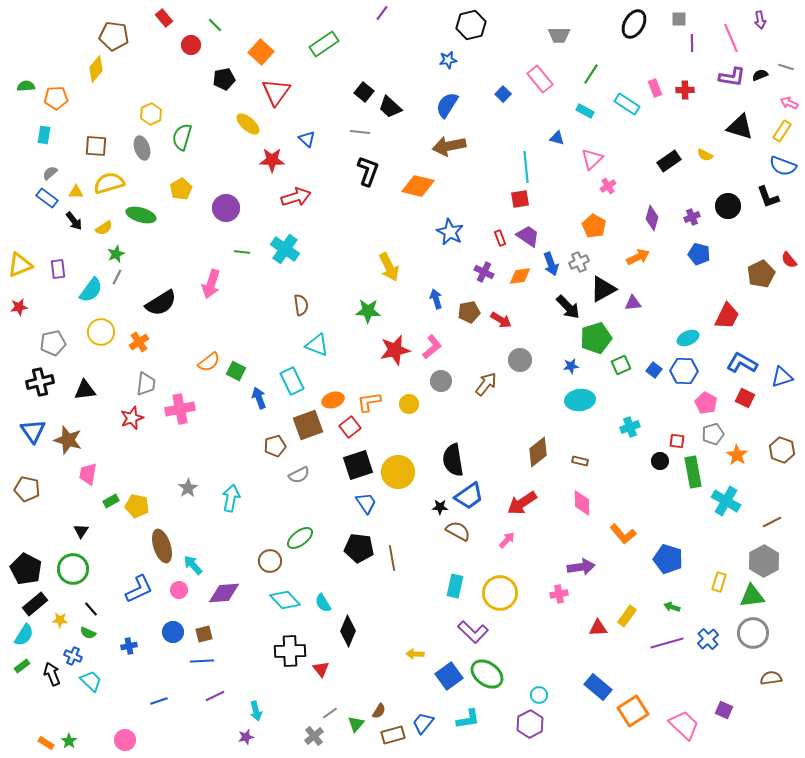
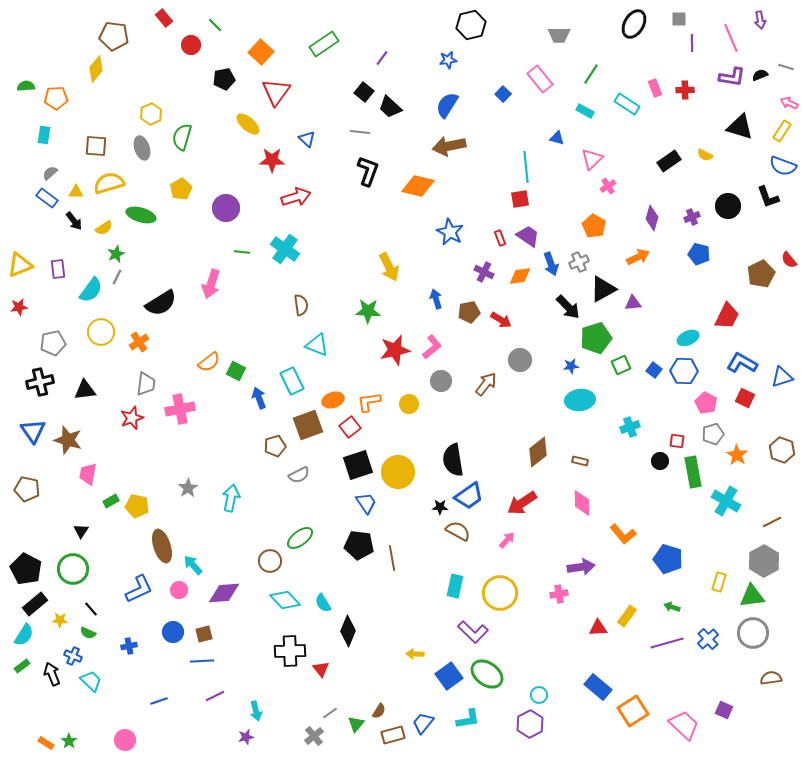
purple line at (382, 13): moved 45 px down
black pentagon at (359, 548): moved 3 px up
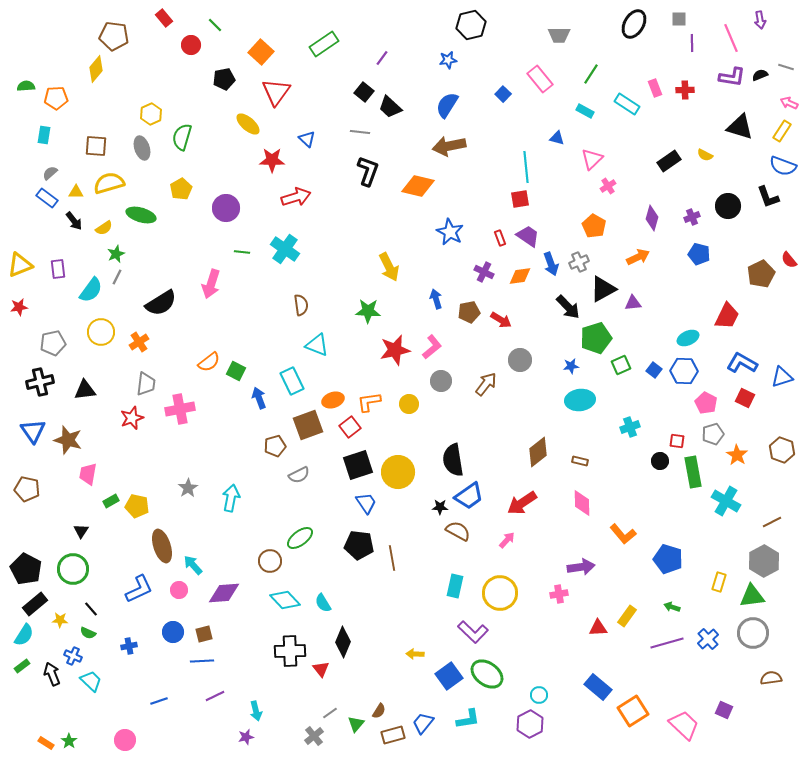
black diamond at (348, 631): moved 5 px left, 11 px down
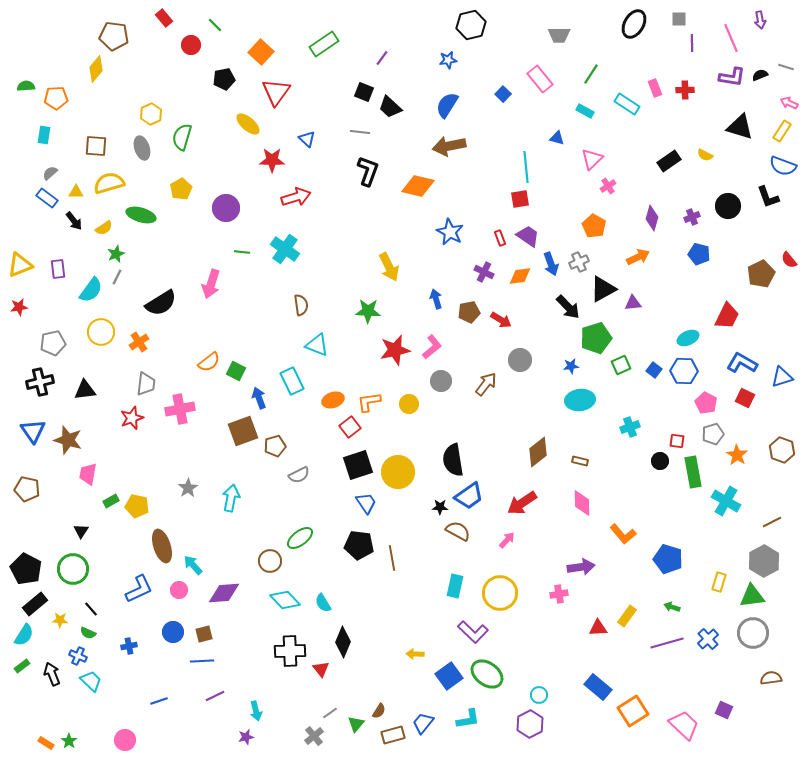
black square at (364, 92): rotated 18 degrees counterclockwise
brown square at (308, 425): moved 65 px left, 6 px down
blue cross at (73, 656): moved 5 px right
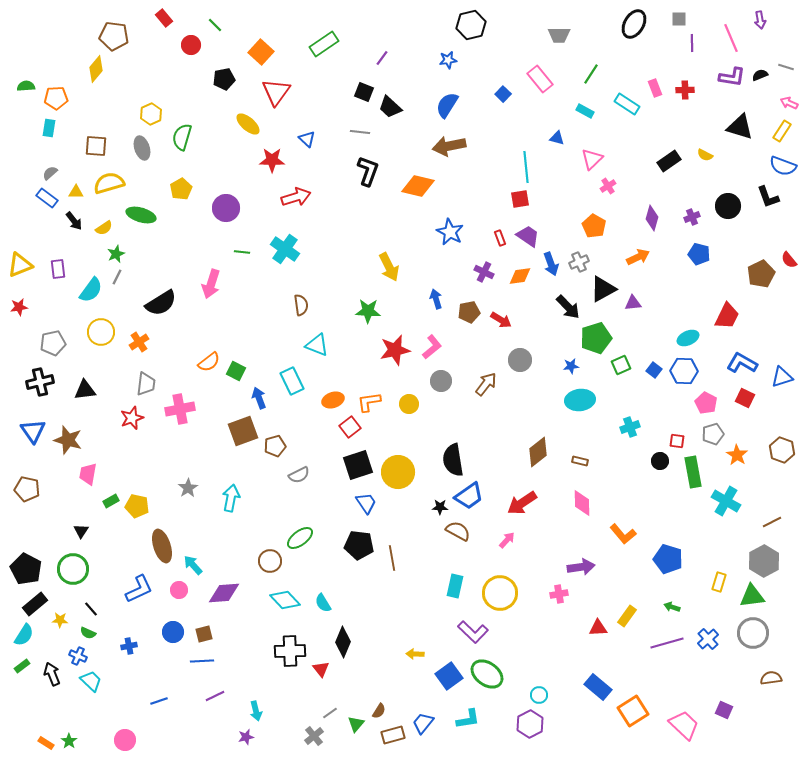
cyan rectangle at (44, 135): moved 5 px right, 7 px up
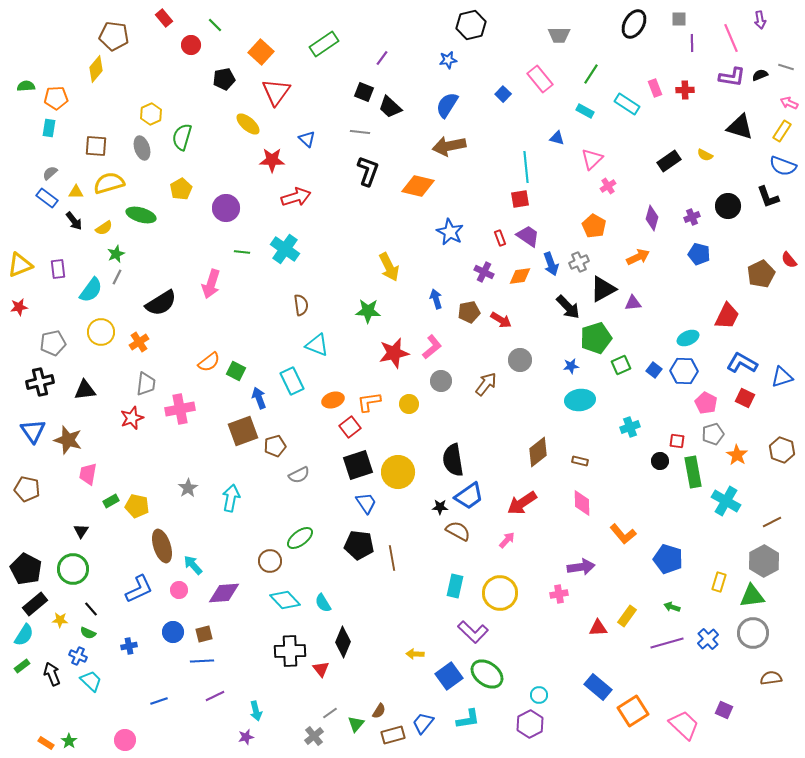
red star at (395, 350): moved 1 px left, 3 px down
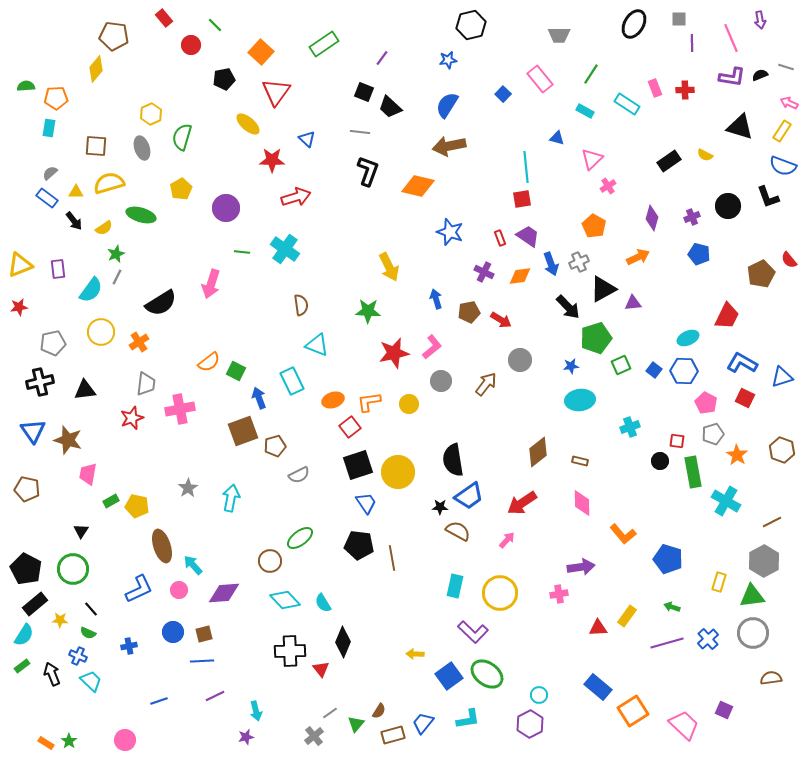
red square at (520, 199): moved 2 px right
blue star at (450, 232): rotated 8 degrees counterclockwise
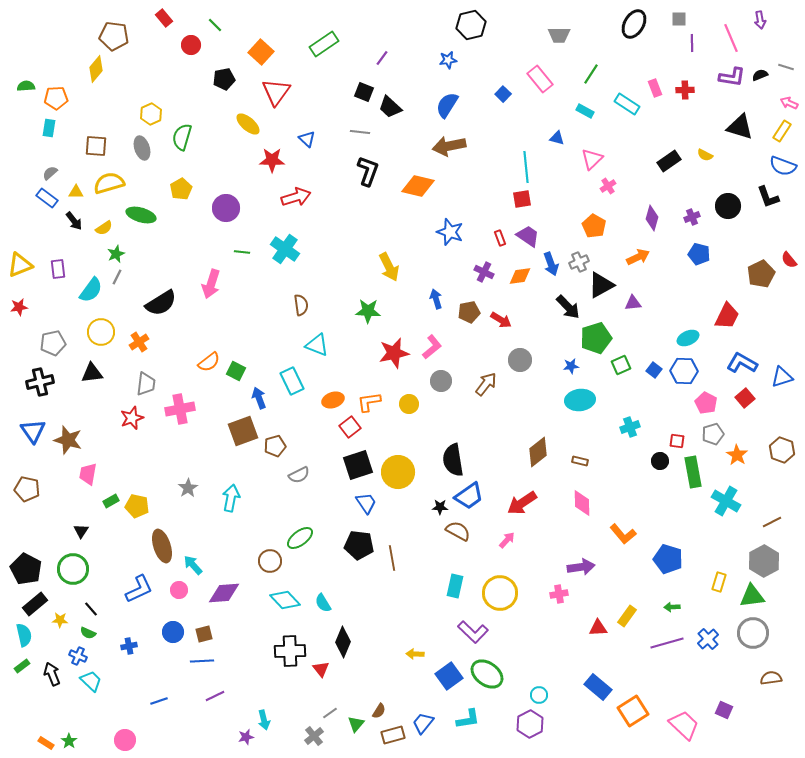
black triangle at (603, 289): moved 2 px left, 4 px up
black triangle at (85, 390): moved 7 px right, 17 px up
red square at (745, 398): rotated 24 degrees clockwise
green arrow at (672, 607): rotated 21 degrees counterclockwise
cyan semicircle at (24, 635): rotated 45 degrees counterclockwise
cyan arrow at (256, 711): moved 8 px right, 9 px down
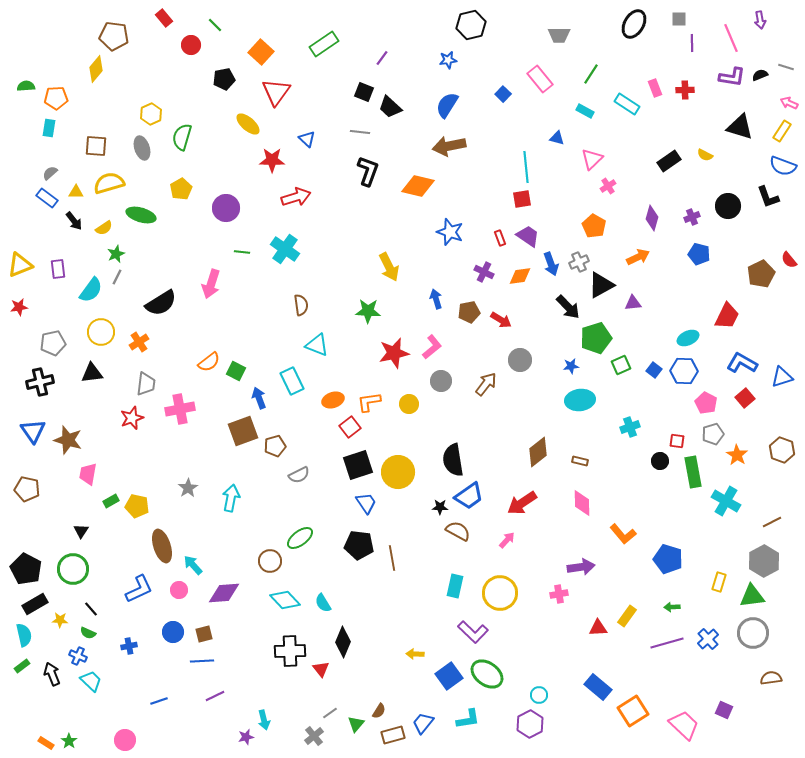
black rectangle at (35, 604): rotated 10 degrees clockwise
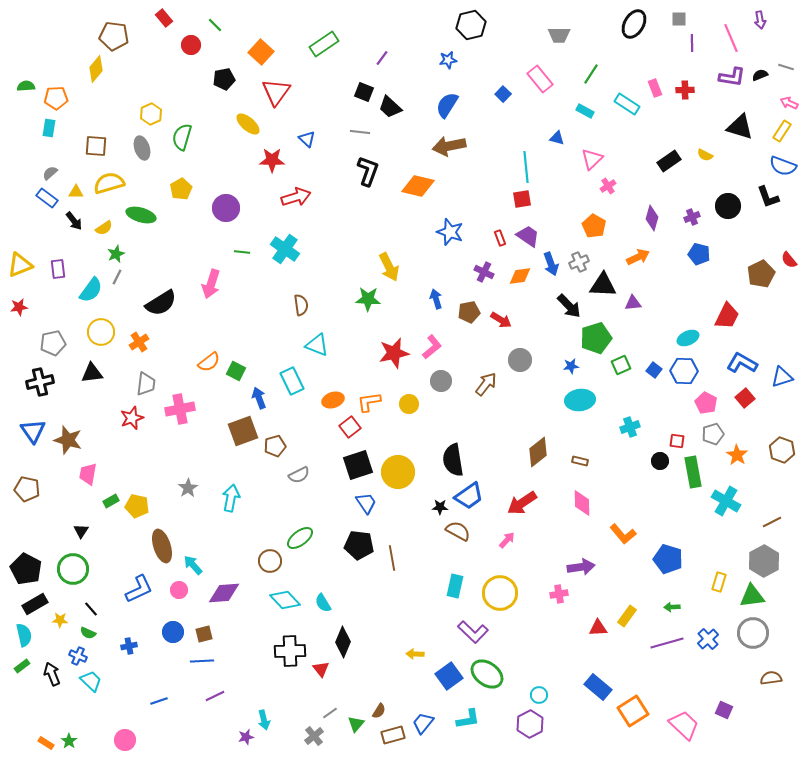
black triangle at (601, 285): moved 2 px right; rotated 32 degrees clockwise
black arrow at (568, 307): moved 1 px right, 1 px up
green star at (368, 311): moved 12 px up
